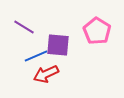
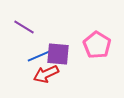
pink pentagon: moved 14 px down
purple square: moved 9 px down
blue line: moved 3 px right
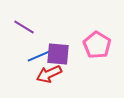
red arrow: moved 3 px right
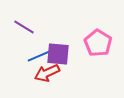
pink pentagon: moved 1 px right, 2 px up
red arrow: moved 2 px left, 1 px up
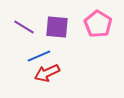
pink pentagon: moved 19 px up
purple square: moved 1 px left, 27 px up
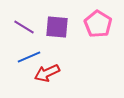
blue line: moved 10 px left, 1 px down
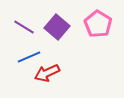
purple square: rotated 35 degrees clockwise
